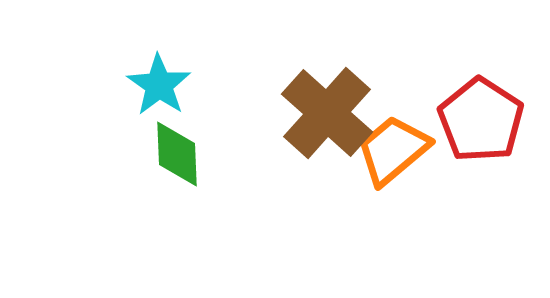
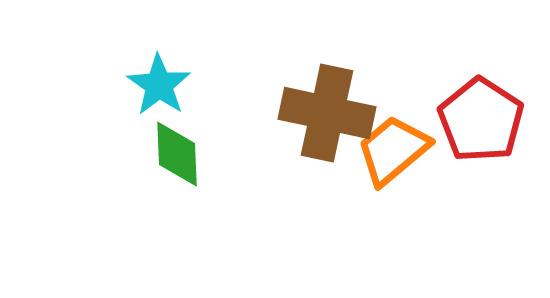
brown cross: rotated 30 degrees counterclockwise
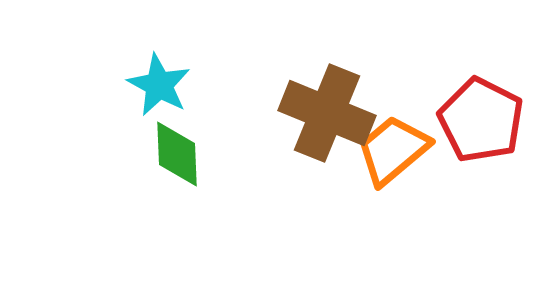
cyan star: rotated 6 degrees counterclockwise
brown cross: rotated 10 degrees clockwise
red pentagon: rotated 6 degrees counterclockwise
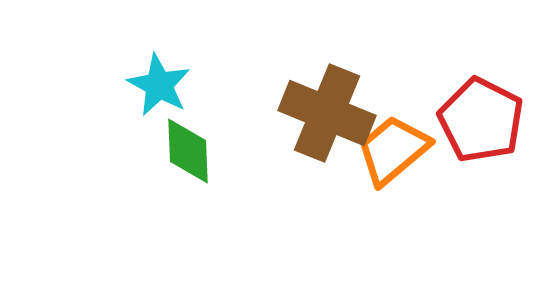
green diamond: moved 11 px right, 3 px up
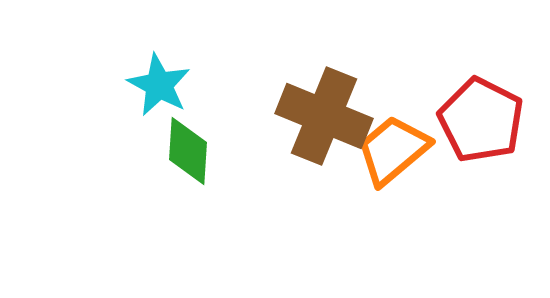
brown cross: moved 3 px left, 3 px down
green diamond: rotated 6 degrees clockwise
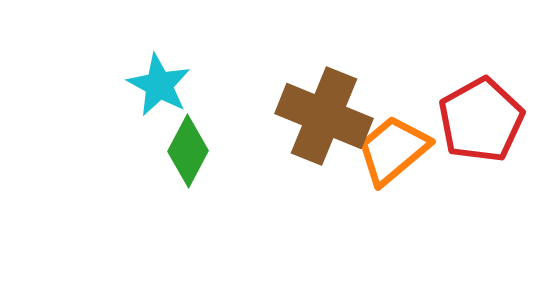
red pentagon: rotated 16 degrees clockwise
green diamond: rotated 24 degrees clockwise
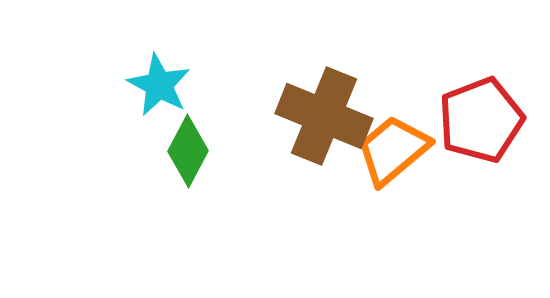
red pentagon: rotated 8 degrees clockwise
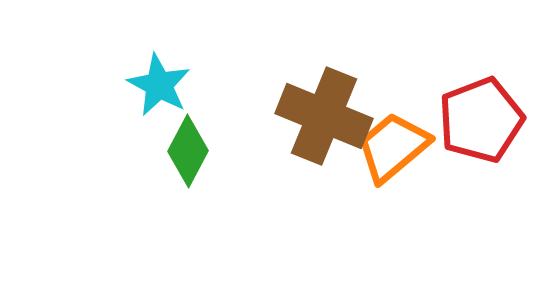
orange trapezoid: moved 3 px up
